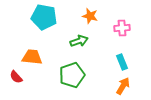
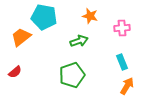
orange trapezoid: moved 11 px left, 20 px up; rotated 45 degrees counterclockwise
red semicircle: moved 1 px left, 5 px up; rotated 88 degrees counterclockwise
orange arrow: moved 4 px right
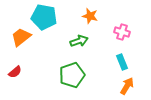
pink cross: moved 4 px down; rotated 21 degrees clockwise
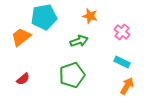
cyan pentagon: rotated 20 degrees counterclockwise
pink cross: rotated 21 degrees clockwise
cyan rectangle: rotated 42 degrees counterclockwise
red semicircle: moved 8 px right, 7 px down
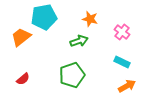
orange star: moved 3 px down
orange arrow: rotated 30 degrees clockwise
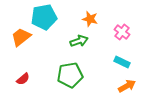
green pentagon: moved 2 px left; rotated 10 degrees clockwise
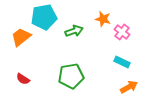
orange star: moved 13 px right
green arrow: moved 5 px left, 10 px up
green pentagon: moved 1 px right, 1 px down
red semicircle: rotated 72 degrees clockwise
orange arrow: moved 2 px right, 1 px down
